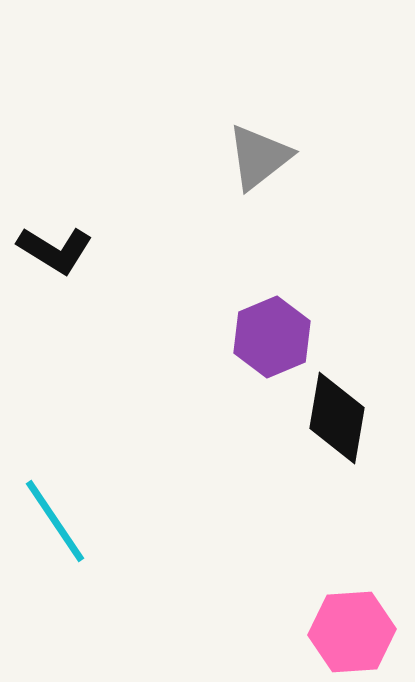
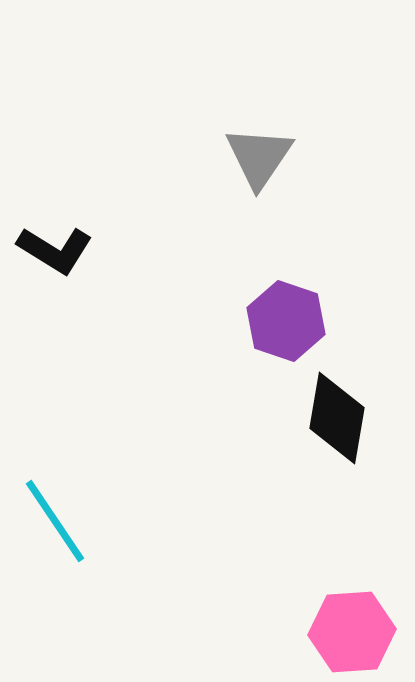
gray triangle: rotated 18 degrees counterclockwise
purple hexagon: moved 14 px right, 16 px up; rotated 18 degrees counterclockwise
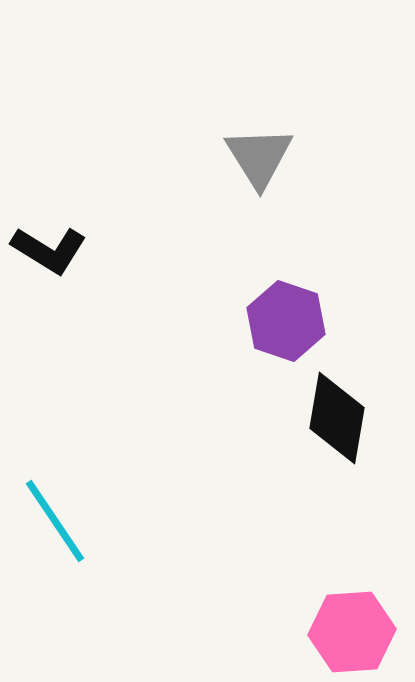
gray triangle: rotated 6 degrees counterclockwise
black L-shape: moved 6 px left
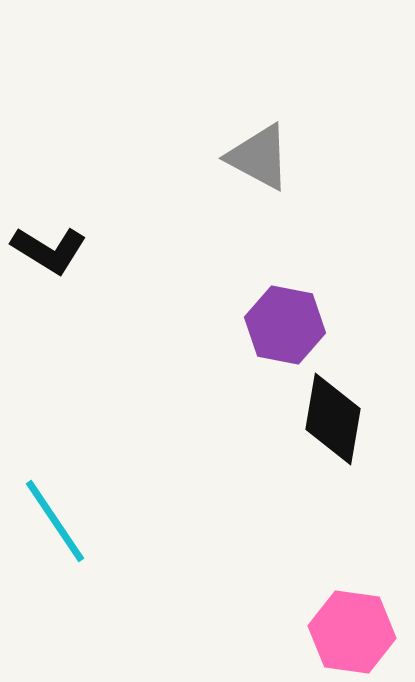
gray triangle: rotated 30 degrees counterclockwise
purple hexagon: moved 1 px left, 4 px down; rotated 8 degrees counterclockwise
black diamond: moved 4 px left, 1 px down
pink hexagon: rotated 12 degrees clockwise
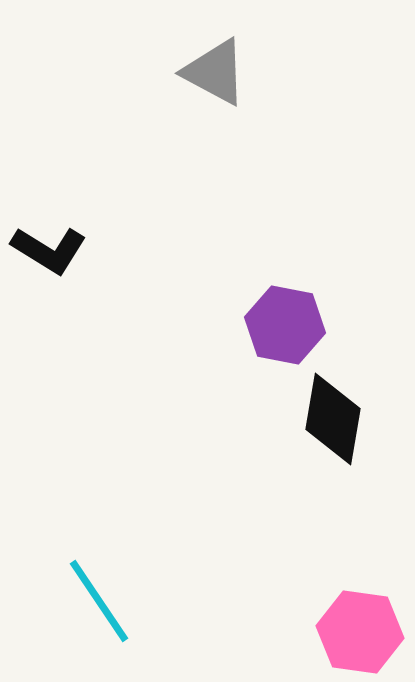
gray triangle: moved 44 px left, 85 px up
cyan line: moved 44 px right, 80 px down
pink hexagon: moved 8 px right
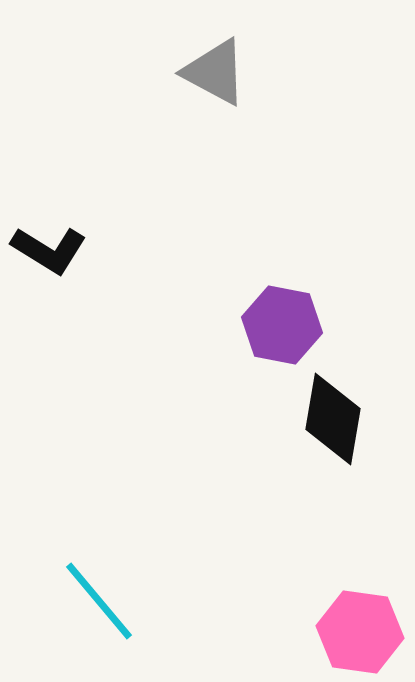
purple hexagon: moved 3 px left
cyan line: rotated 6 degrees counterclockwise
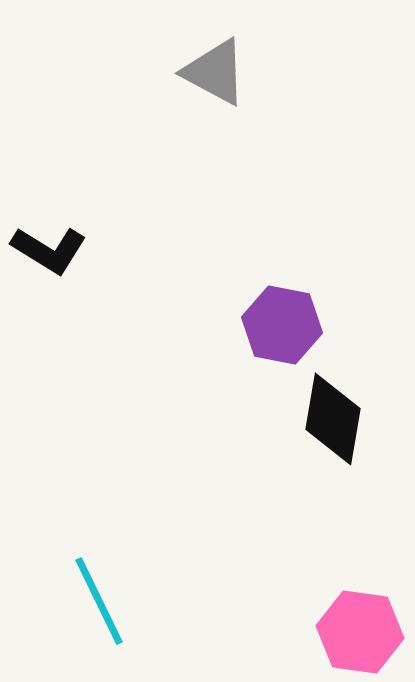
cyan line: rotated 14 degrees clockwise
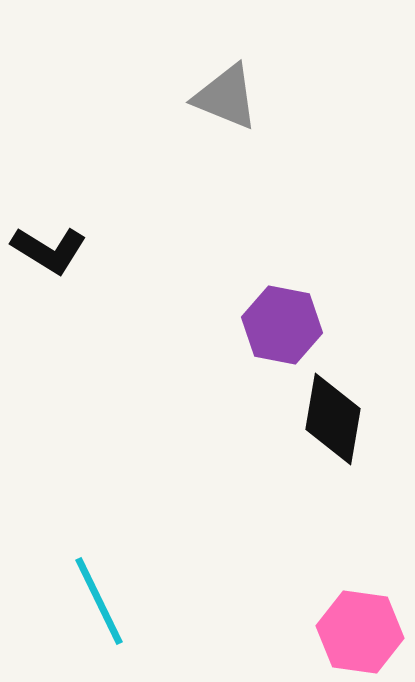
gray triangle: moved 11 px right, 25 px down; rotated 6 degrees counterclockwise
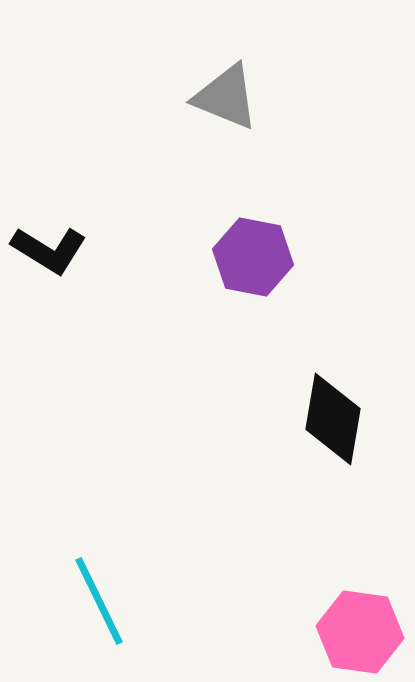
purple hexagon: moved 29 px left, 68 px up
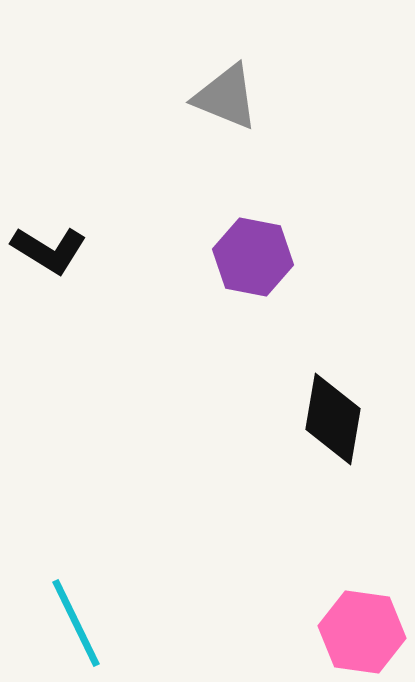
cyan line: moved 23 px left, 22 px down
pink hexagon: moved 2 px right
